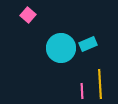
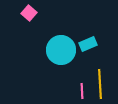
pink square: moved 1 px right, 2 px up
cyan circle: moved 2 px down
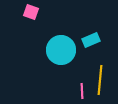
pink square: moved 2 px right, 1 px up; rotated 21 degrees counterclockwise
cyan rectangle: moved 3 px right, 4 px up
yellow line: moved 4 px up; rotated 8 degrees clockwise
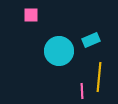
pink square: moved 3 px down; rotated 21 degrees counterclockwise
cyan circle: moved 2 px left, 1 px down
yellow line: moved 1 px left, 3 px up
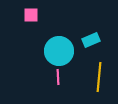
pink line: moved 24 px left, 14 px up
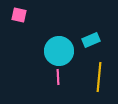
pink square: moved 12 px left; rotated 14 degrees clockwise
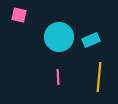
cyan circle: moved 14 px up
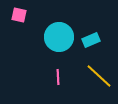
yellow line: moved 1 px up; rotated 52 degrees counterclockwise
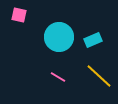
cyan rectangle: moved 2 px right
pink line: rotated 56 degrees counterclockwise
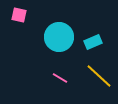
cyan rectangle: moved 2 px down
pink line: moved 2 px right, 1 px down
